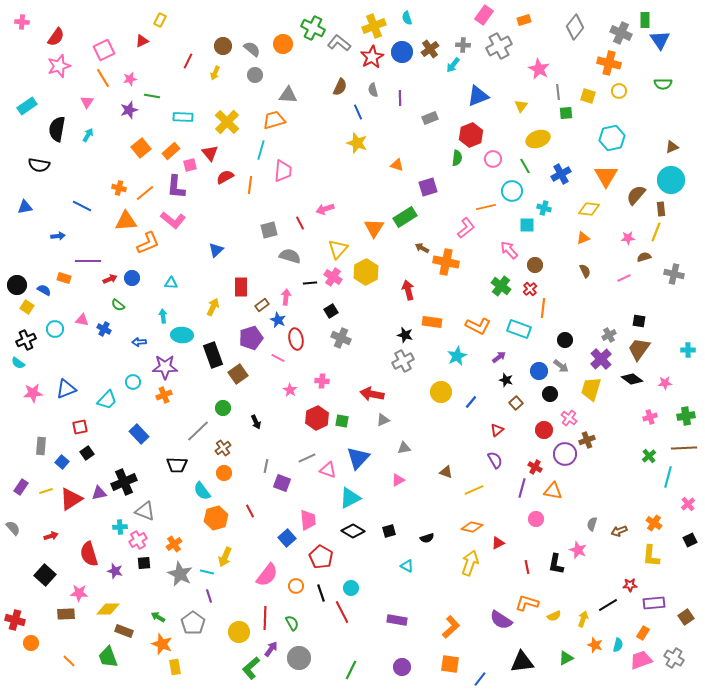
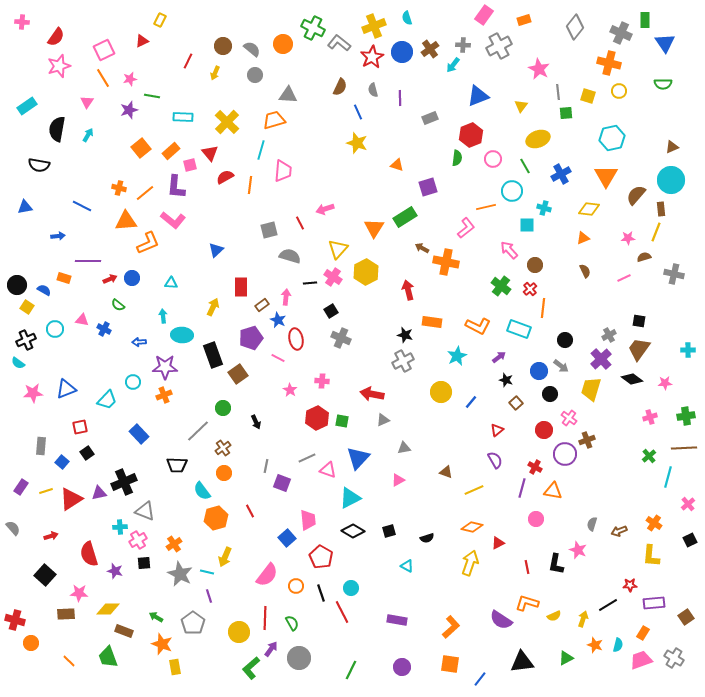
blue triangle at (660, 40): moved 5 px right, 3 px down
green arrow at (158, 617): moved 2 px left
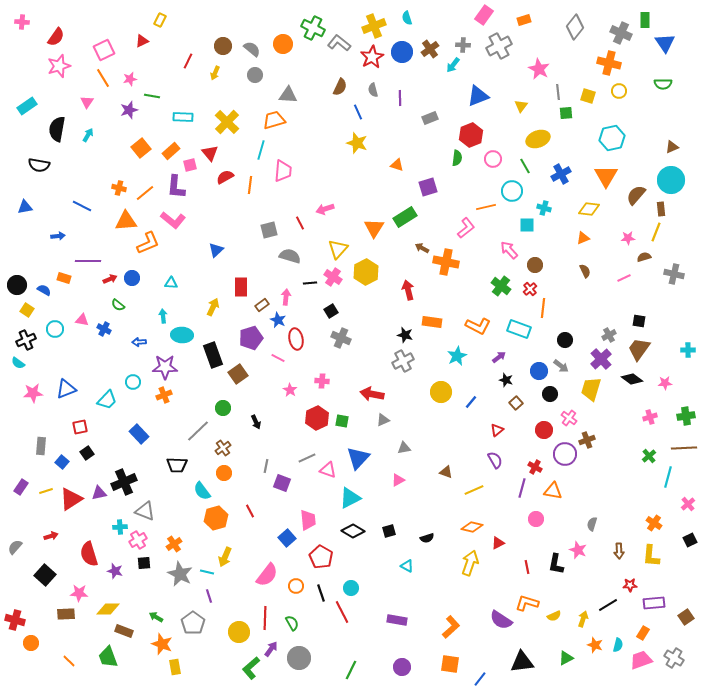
yellow square at (27, 307): moved 3 px down
gray semicircle at (13, 528): moved 2 px right, 19 px down; rotated 98 degrees counterclockwise
brown arrow at (619, 531): moved 20 px down; rotated 70 degrees counterclockwise
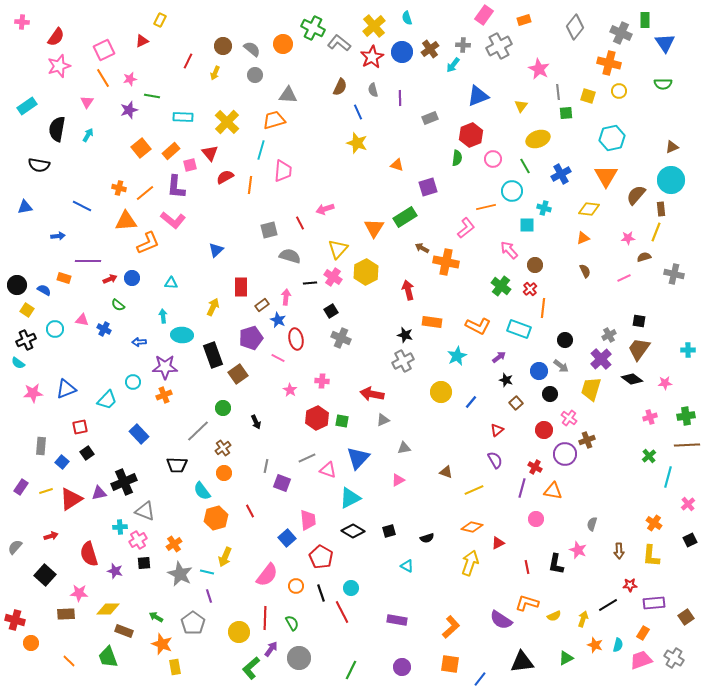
yellow cross at (374, 26): rotated 20 degrees counterclockwise
brown line at (684, 448): moved 3 px right, 3 px up
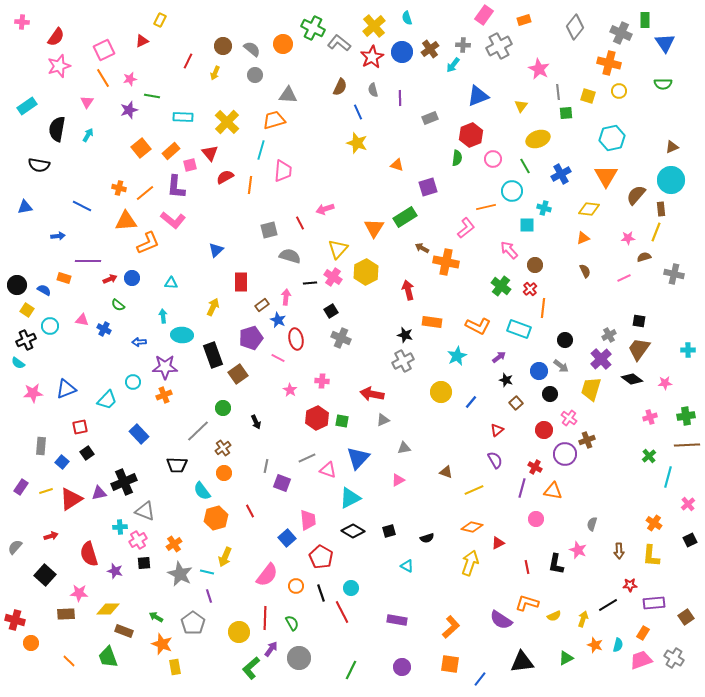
red rectangle at (241, 287): moved 5 px up
cyan circle at (55, 329): moved 5 px left, 3 px up
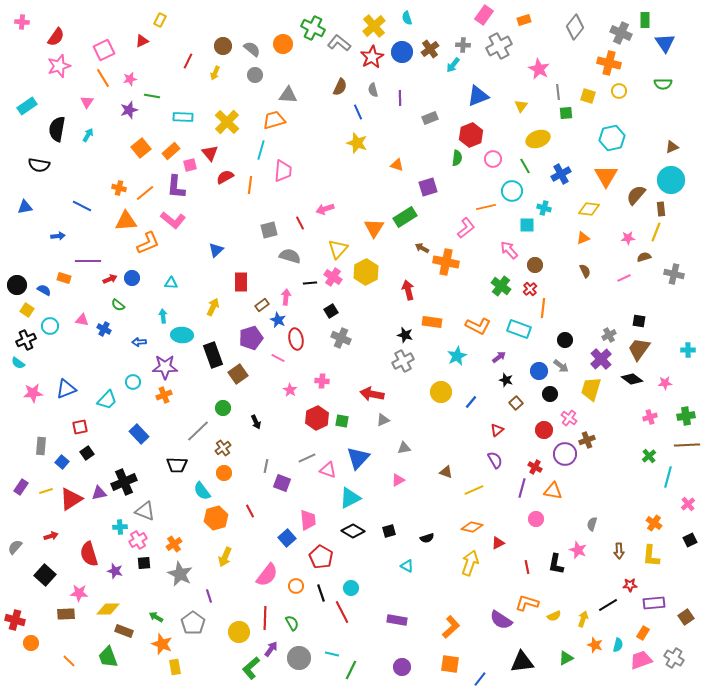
cyan line at (207, 572): moved 125 px right, 82 px down
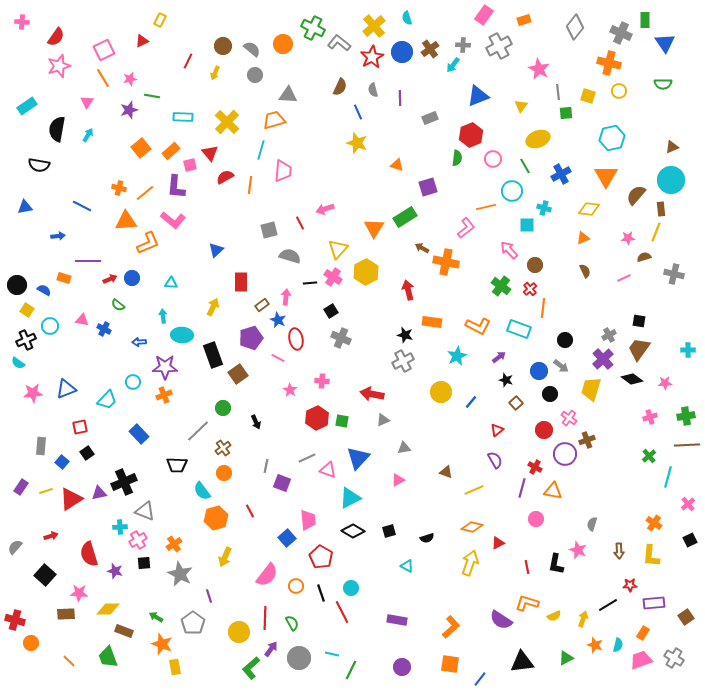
purple cross at (601, 359): moved 2 px right
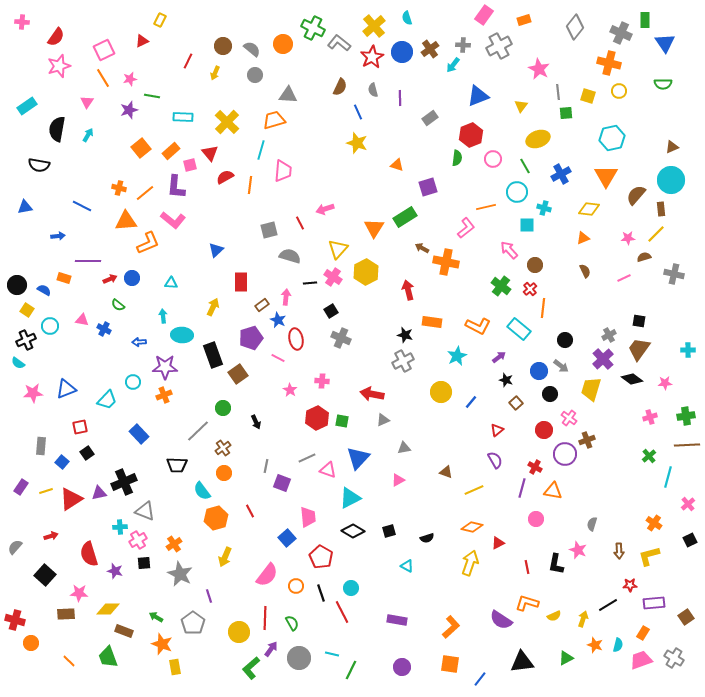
gray rectangle at (430, 118): rotated 14 degrees counterclockwise
cyan circle at (512, 191): moved 5 px right, 1 px down
yellow line at (656, 232): moved 2 px down; rotated 24 degrees clockwise
cyan rectangle at (519, 329): rotated 20 degrees clockwise
pink trapezoid at (308, 520): moved 3 px up
yellow L-shape at (651, 556): moved 2 px left; rotated 70 degrees clockwise
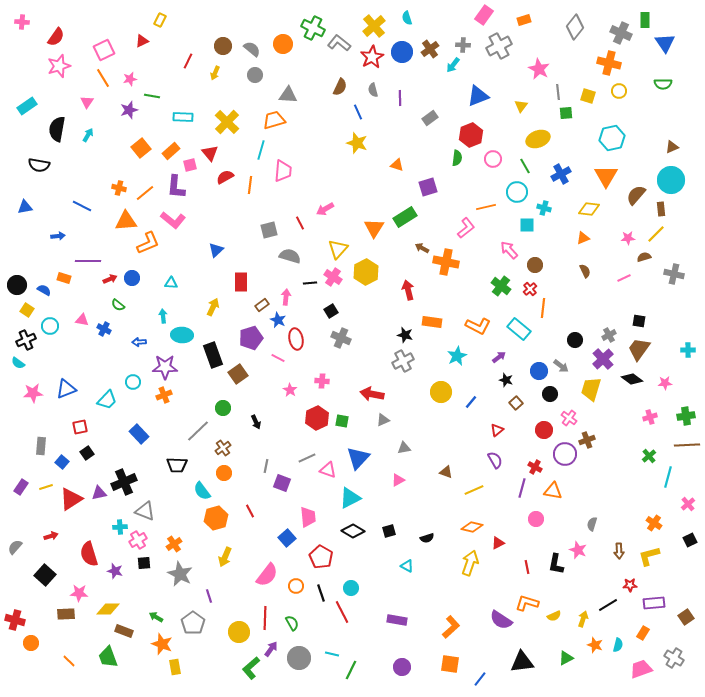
pink arrow at (325, 209): rotated 12 degrees counterclockwise
black circle at (565, 340): moved 10 px right
yellow line at (46, 491): moved 4 px up
pink trapezoid at (641, 660): moved 9 px down
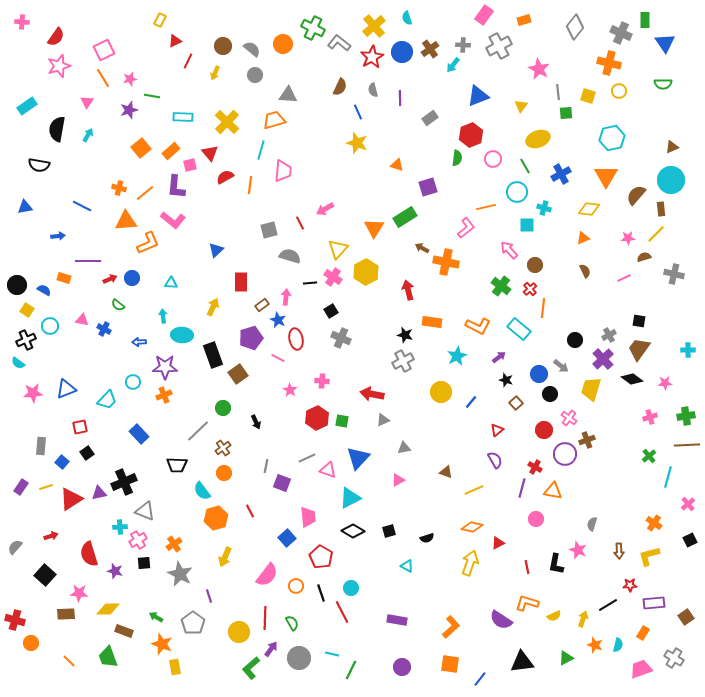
red triangle at (142, 41): moved 33 px right
blue circle at (539, 371): moved 3 px down
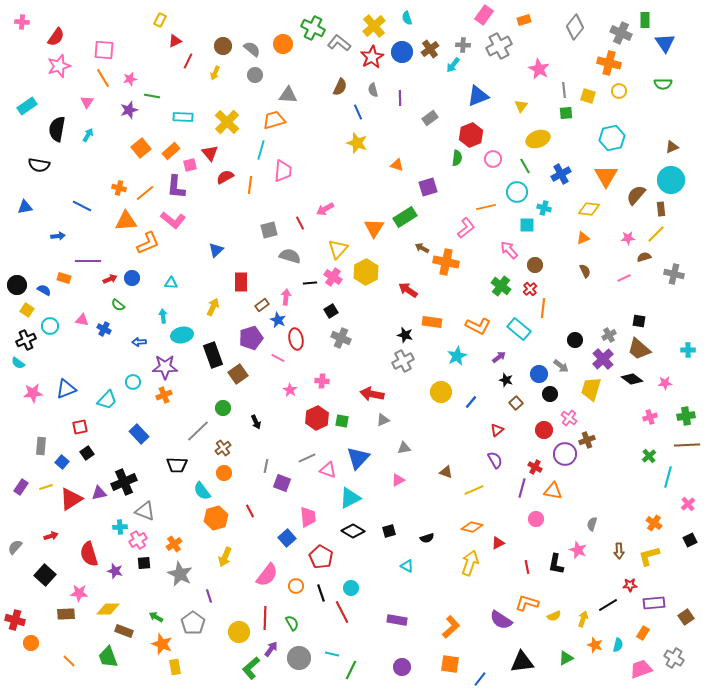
pink square at (104, 50): rotated 30 degrees clockwise
gray line at (558, 92): moved 6 px right, 2 px up
red arrow at (408, 290): rotated 42 degrees counterclockwise
cyan ellipse at (182, 335): rotated 15 degrees counterclockwise
brown trapezoid at (639, 349): rotated 85 degrees counterclockwise
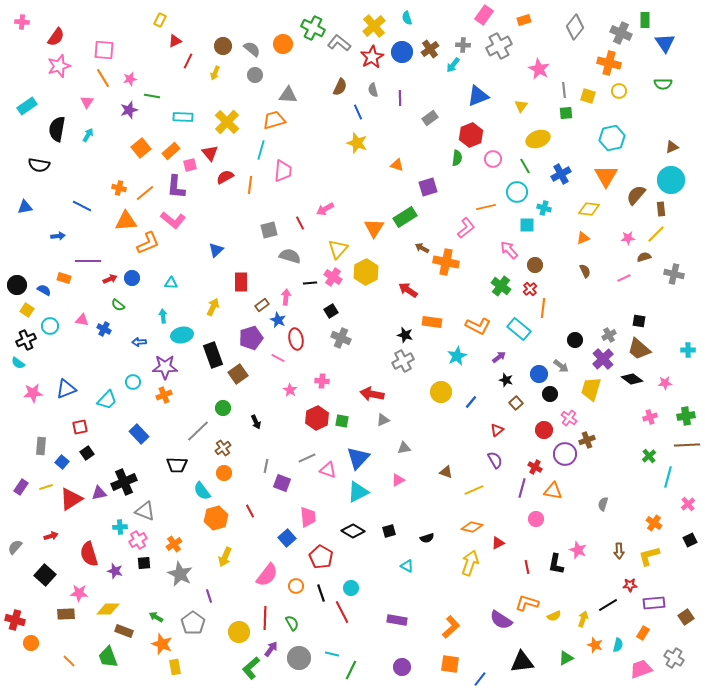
cyan triangle at (350, 498): moved 8 px right, 6 px up
gray semicircle at (592, 524): moved 11 px right, 20 px up
